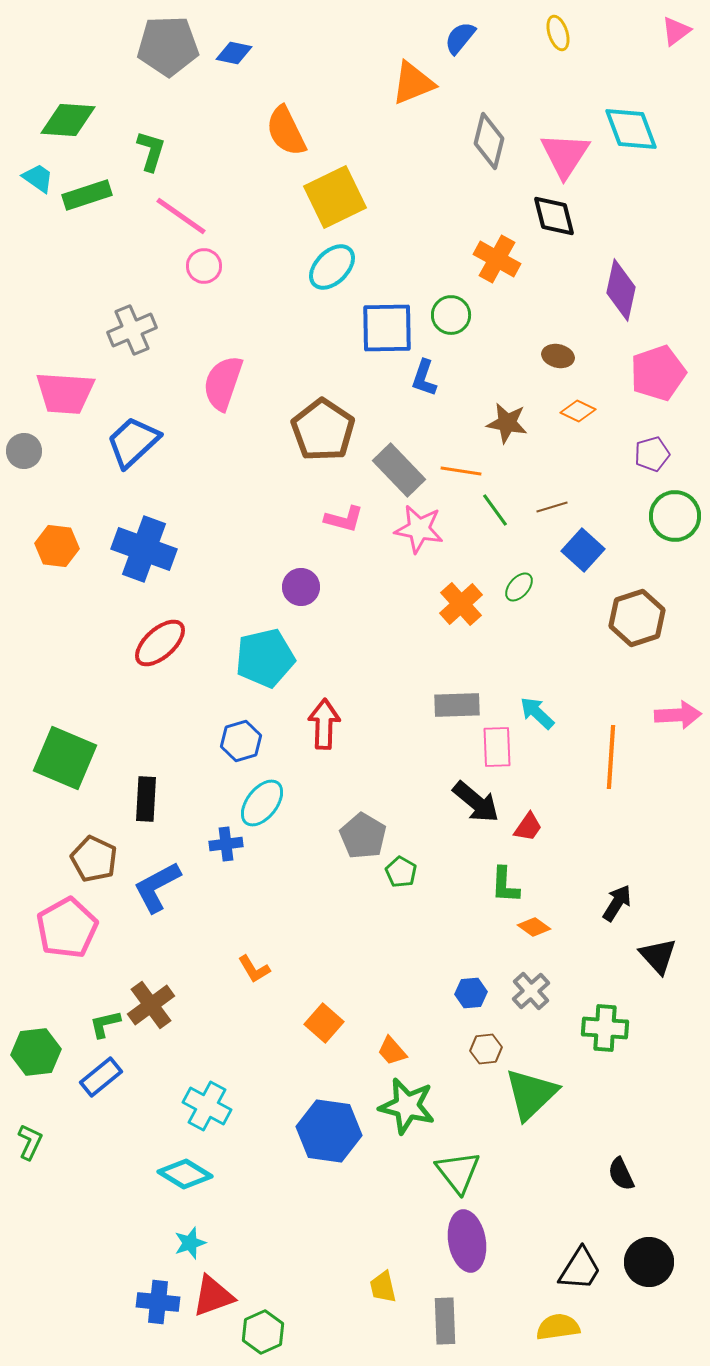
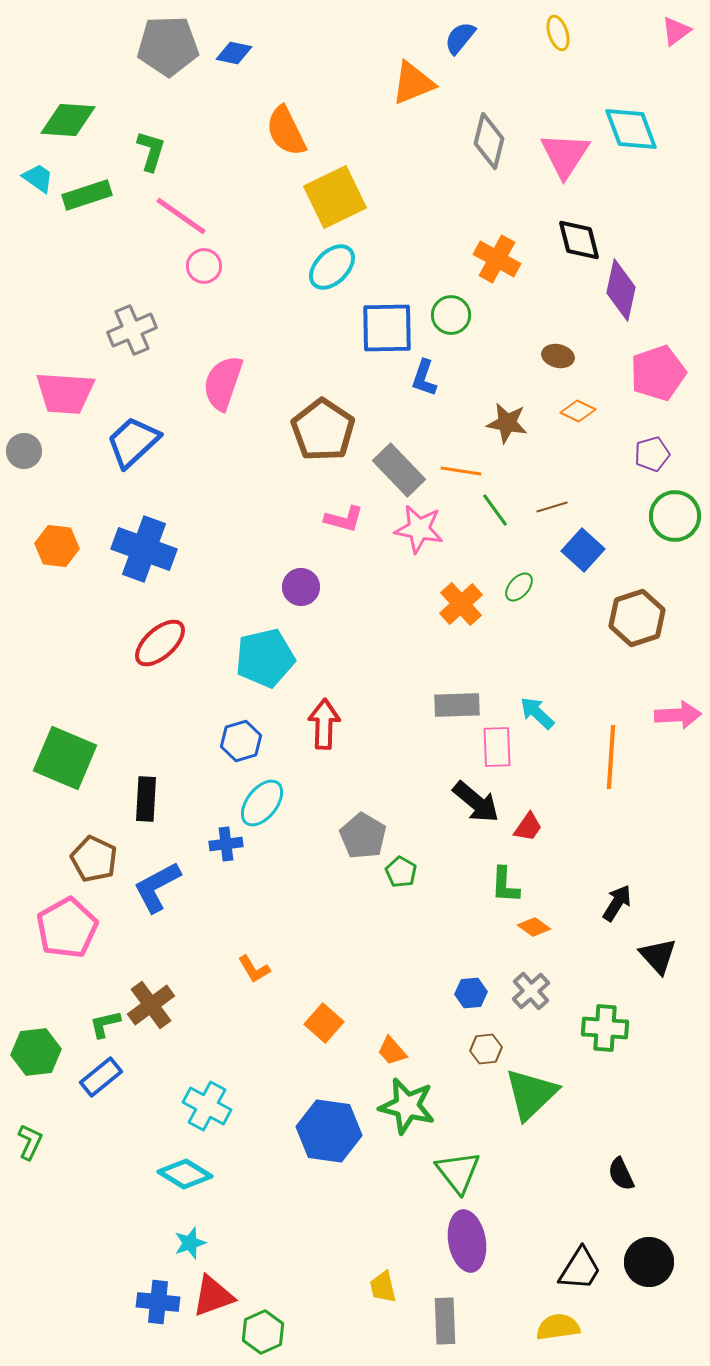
black diamond at (554, 216): moved 25 px right, 24 px down
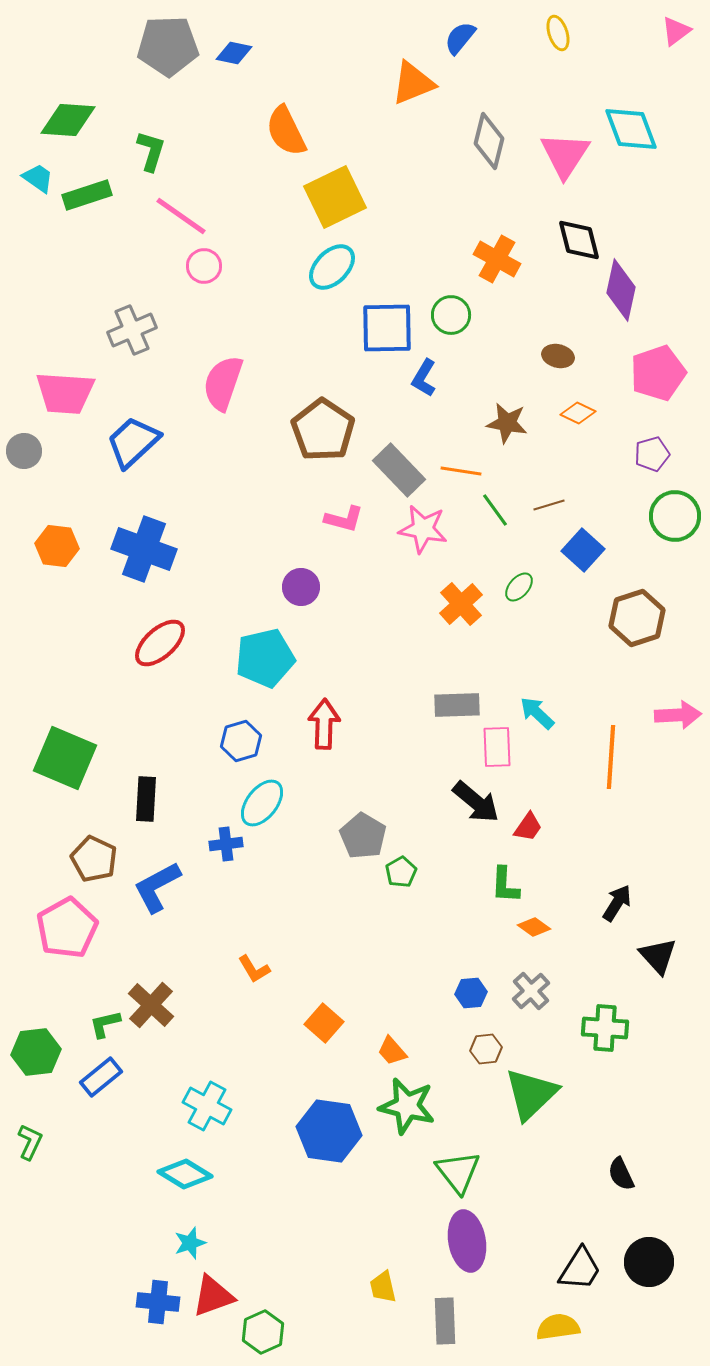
blue L-shape at (424, 378): rotated 12 degrees clockwise
orange diamond at (578, 411): moved 2 px down
brown line at (552, 507): moved 3 px left, 2 px up
pink star at (419, 529): moved 4 px right
green pentagon at (401, 872): rotated 12 degrees clockwise
brown cross at (151, 1005): rotated 12 degrees counterclockwise
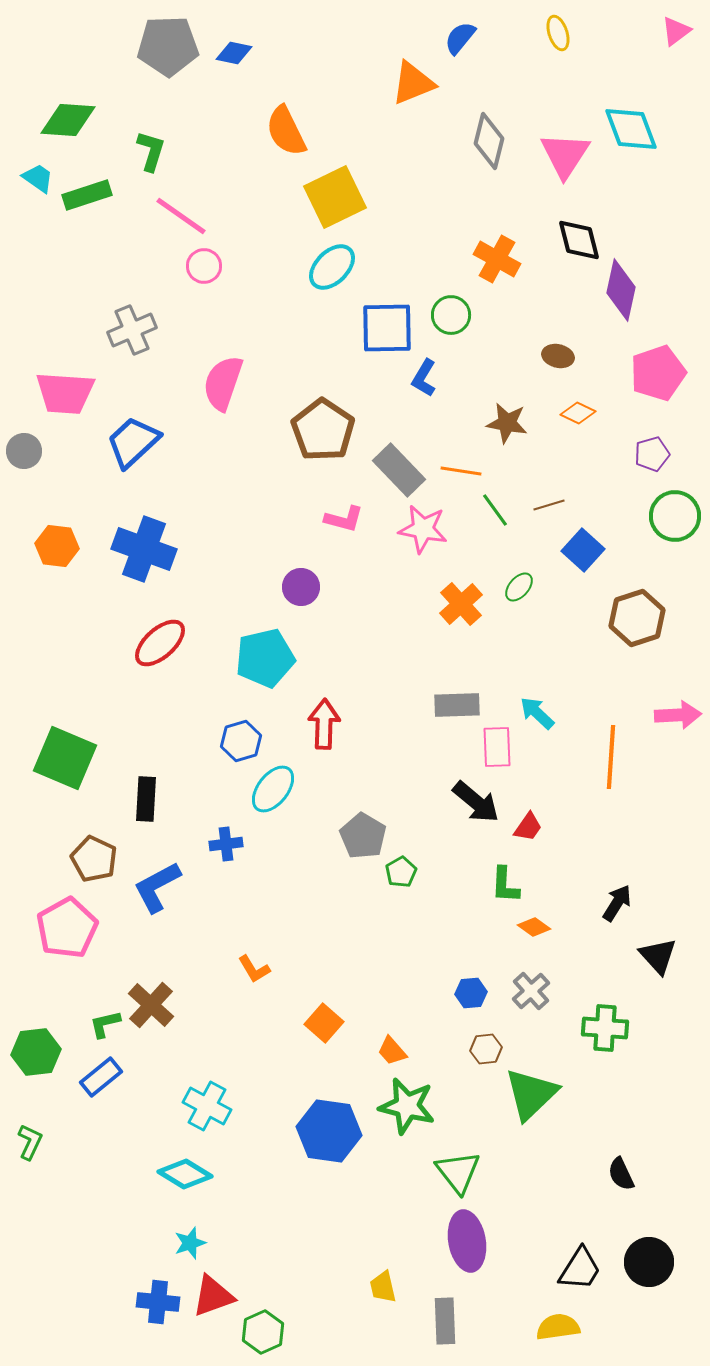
cyan ellipse at (262, 803): moved 11 px right, 14 px up
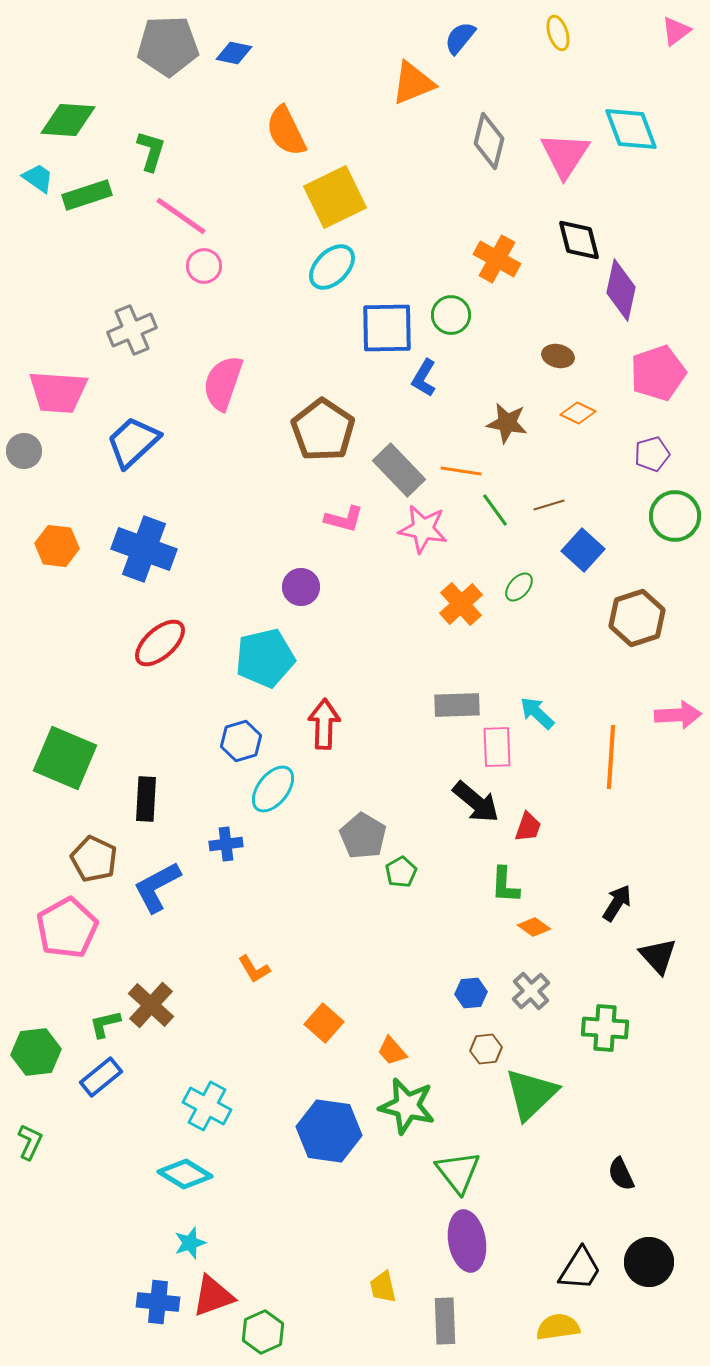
pink trapezoid at (65, 393): moved 7 px left, 1 px up
red trapezoid at (528, 827): rotated 16 degrees counterclockwise
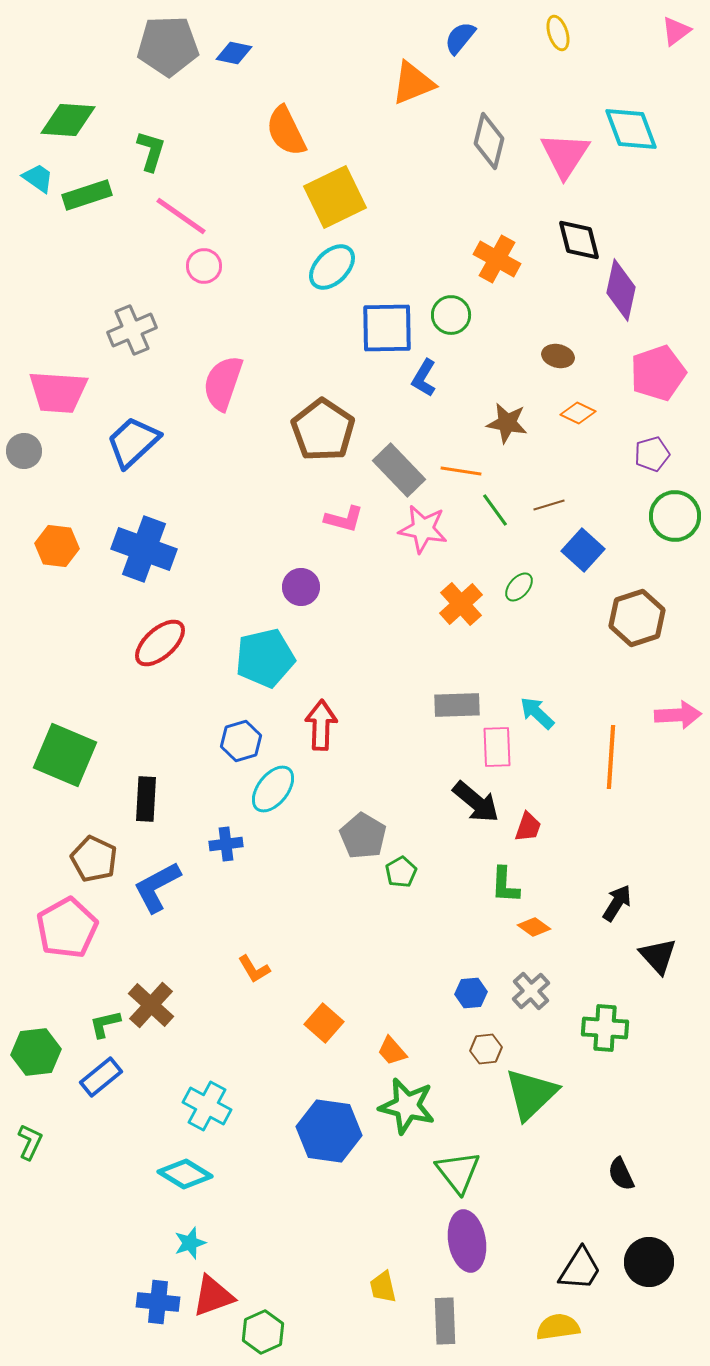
red arrow at (324, 724): moved 3 px left, 1 px down
green square at (65, 758): moved 3 px up
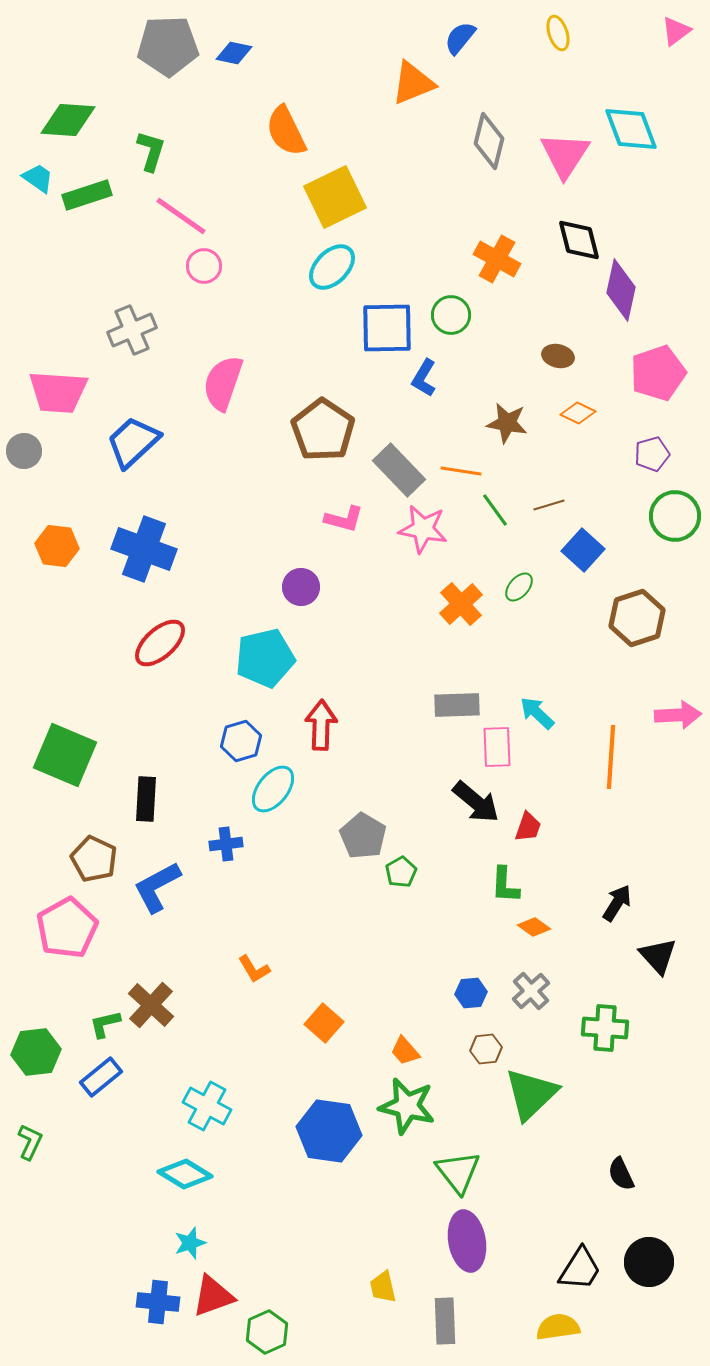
orange trapezoid at (392, 1051): moved 13 px right
green hexagon at (263, 1332): moved 4 px right
